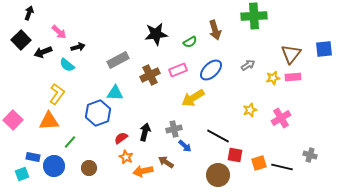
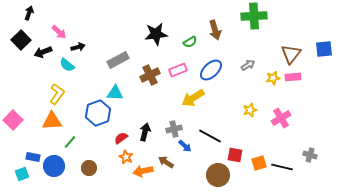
orange triangle at (49, 121): moved 3 px right
black line at (218, 136): moved 8 px left
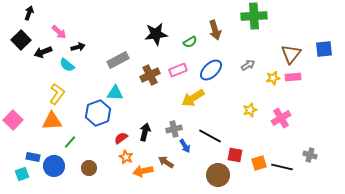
blue arrow at (185, 146): rotated 16 degrees clockwise
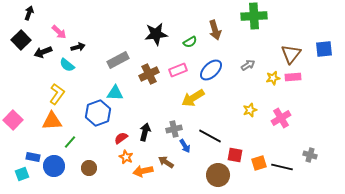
brown cross at (150, 75): moved 1 px left, 1 px up
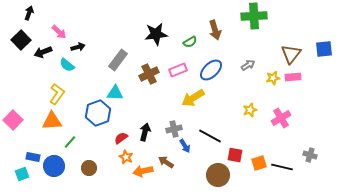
gray rectangle at (118, 60): rotated 25 degrees counterclockwise
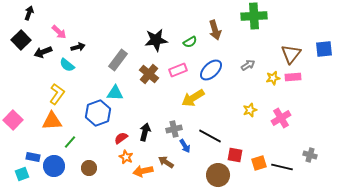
black star at (156, 34): moved 6 px down
brown cross at (149, 74): rotated 24 degrees counterclockwise
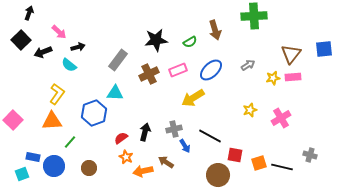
cyan semicircle at (67, 65): moved 2 px right
brown cross at (149, 74): rotated 24 degrees clockwise
blue hexagon at (98, 113): moved 4 px left
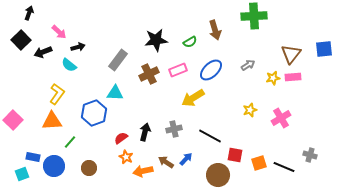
blue arrow at (185, 146): moved 1 px right, 13 px down; rotated 104 degrees counterclockwise
black line at (282, 167): moved 2 px right; rotated 10 degrees clockwise
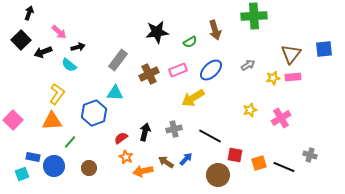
black star at (156, 40): moved 1 px right, 8 px up
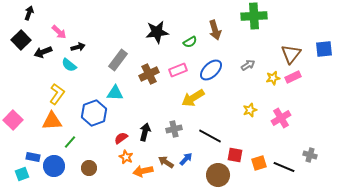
pink rectangle at (293, 77): rotated 21 degrees counterclockwise
